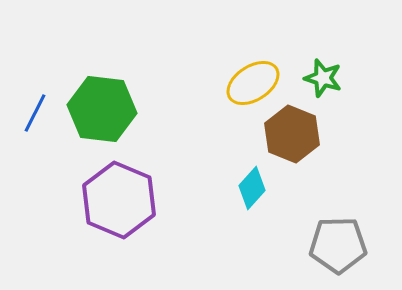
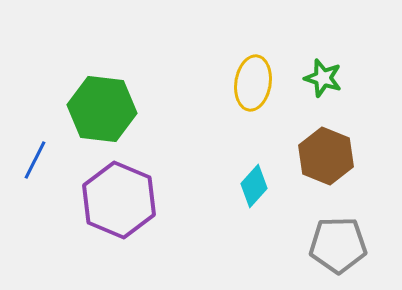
yellow ellipse: rotated 48 degrees counterclockwise
blue line: moved 47 px down
brown hexagon: moved 34 px right, 22 px down
cyan diamond: moved 2 px right, 2 px up
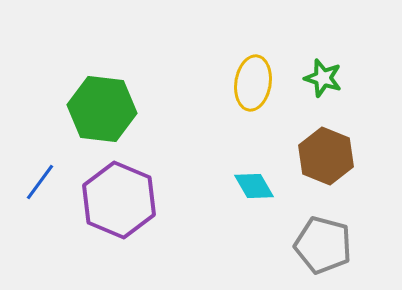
blue line: moved 5 px right, 22 px down; rotated 9 degrees clockwise
cyan diamond: rotated 72 degrees counterclockwise
gray pentagon: moved 15 px left; rotated 16 degrees clockwise
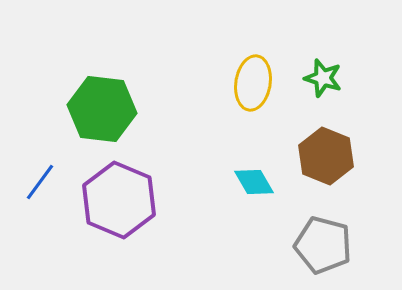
cyan diamond: moved 4 px up
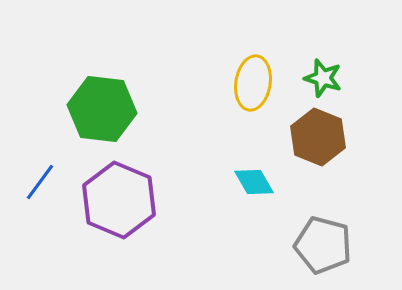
brown hexagon: moved 8 px left, 19 px up
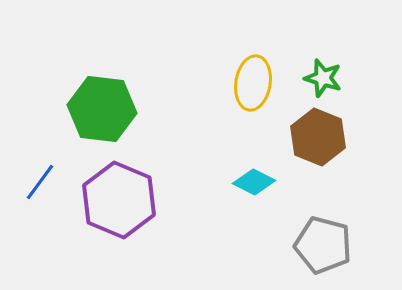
cyan diamond: rotated 33 degrees counterclockwise
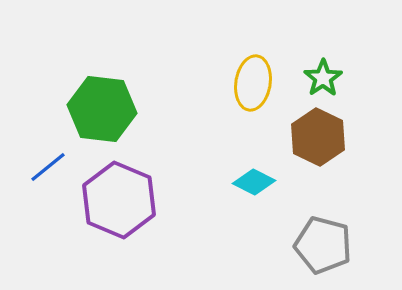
green star: rotated 21 degrees clockwise
brown hexagon: rotated 4 degrees clockwise
blue line: moved 8 px right, 15 px up; rotated 15 degrees clockwise
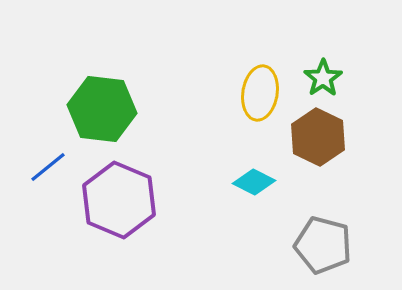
yellow ellipse: moved 7 px right, 10 px down
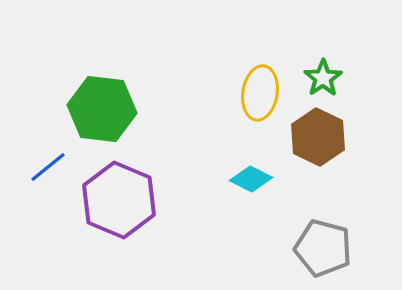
cyan diamond: moved 3 px left, 3 px up
gray pentagon: moved 3 px down
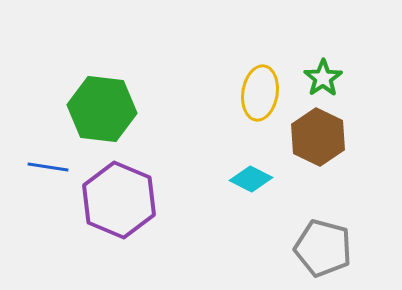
blue line: rotated 48 degrees clockwise
